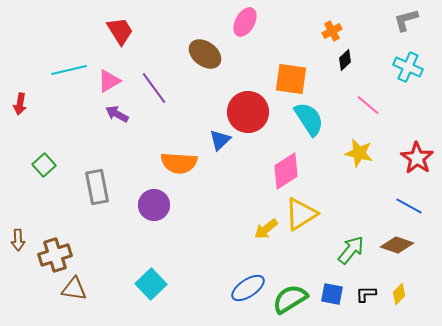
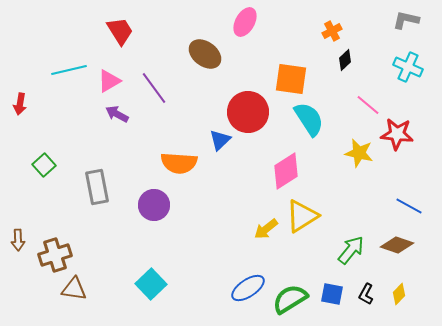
gray L-shape: rotated 28 degrees clockwise
red star: moved 20 px left, 24 px up; rotated 28 degrees counterclockwise
yellow triangle: moved 1 px right, 2 px down
black L-shape: rotated 60 degrees counterclockwise
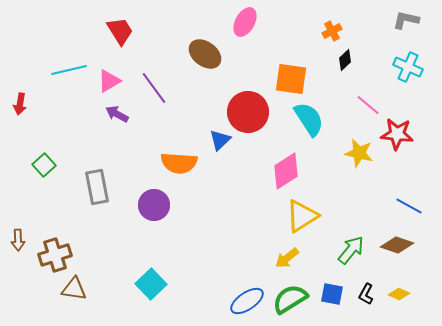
yellow arrow: moved 21 px right, 29 px down
blue ellipse: moved 1 px left, 13 px down
yellow diamond: rotated 70 degrees clockwise
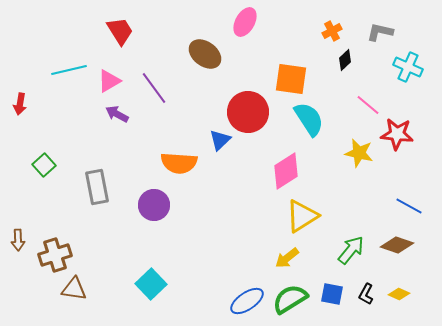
gray L-shape: moved 26 px left, 12 px down
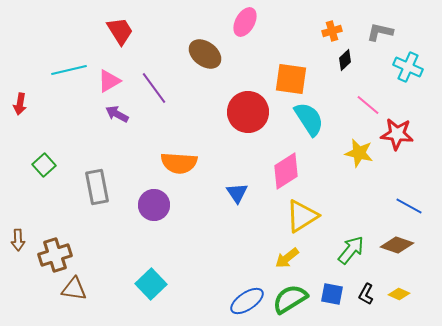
orange cross: rotated 12 degrees clockwise
blue triangle: moved 17 px right, 53 px down; rotated 20 degrees counterclockwise
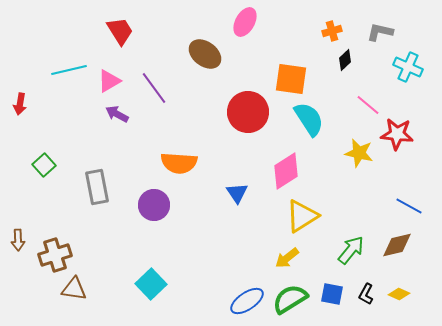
brown diamond: rotated 32 degrees counterclockwise
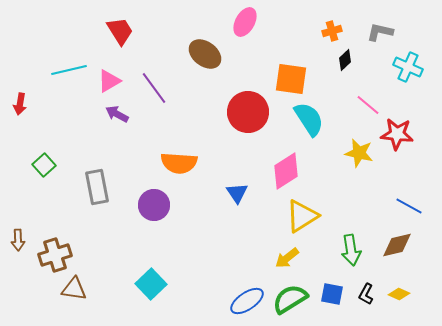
green arrow: rotated 132 degrees clockwise
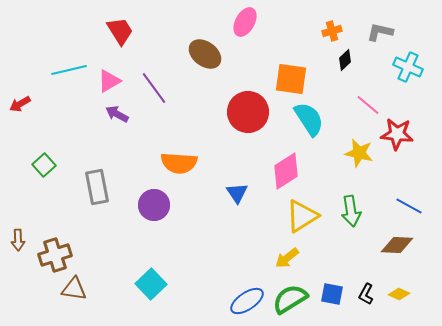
red arrow: rotated 50 degrees clockwise
brown diamond: rotated 16 degrees clockwise
green arrow: moved 39 px up
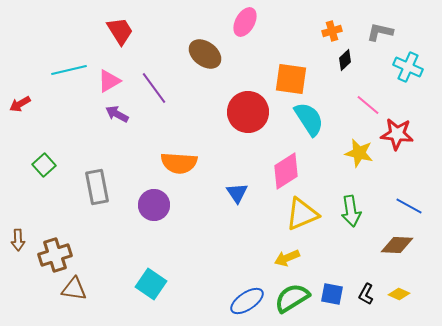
yellow triangle: moved 2 px up; rotated 9 degrees clockwise
yellow arrow: rotated 15 degrees clockwise
cyan square: rotated 12 degrees counterclockwise
green semicircle: moved 2 px right, 1 px up
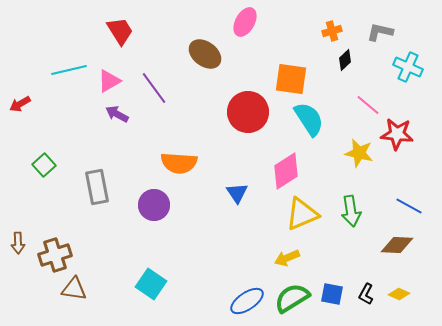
brown arrow: moved 3 px down
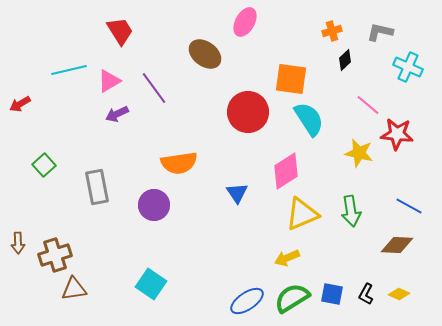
purple arrow: rotated 55 degrees counterclockwise
orange semicircle: rotated 12 degrees counterclockwise
brown triangle: rotated 16 degrees counterclockwise
